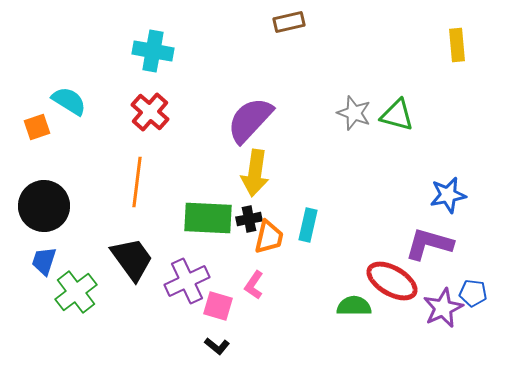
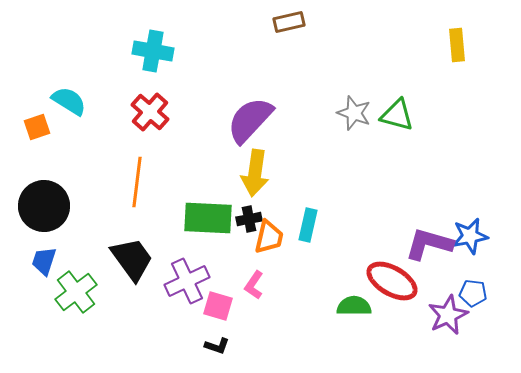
blue star: moved 22 px right, 41 px down
purple star: moved 5 px right, 7 px down
black L-shape: rotated 20 degrees counterclockwise
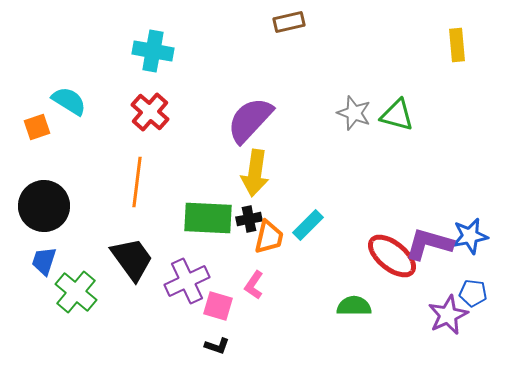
cyan rectangle: rotated 32 degrees clockwise
red ellipse: moved 25 px up; rotated 9 degrees clockwise
green cross: rotated 12 degrees counterclockwise
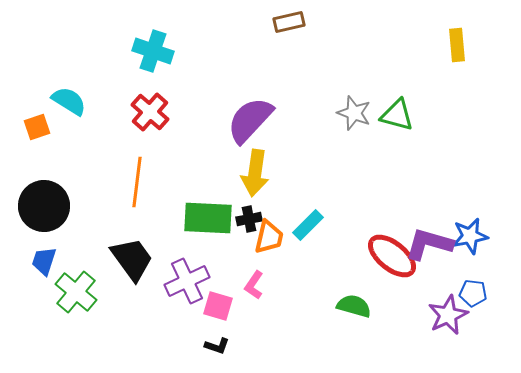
cyan cross: rotated 9 degrees clockwise
green semicircle: rotated 16 degrees clockwise
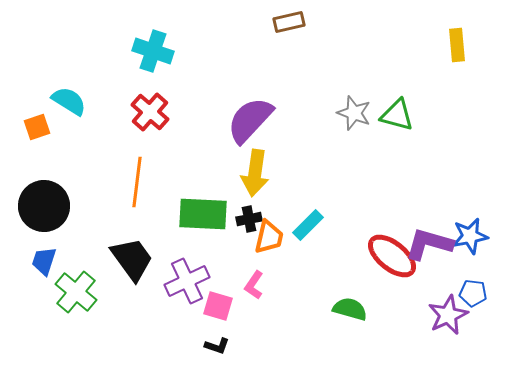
green rectangle: moved 5 px left, 4 px up
green semicircle: moved 4 px left, 3 px down
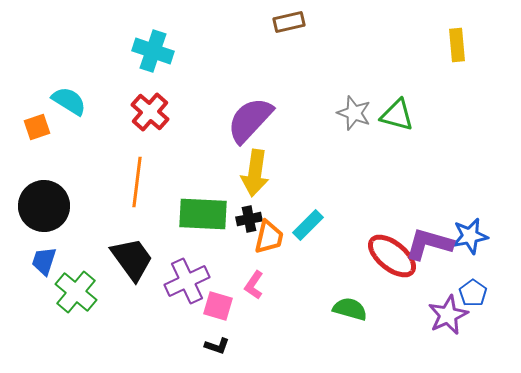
blue pentagon: rotated 28 degrees clockwise
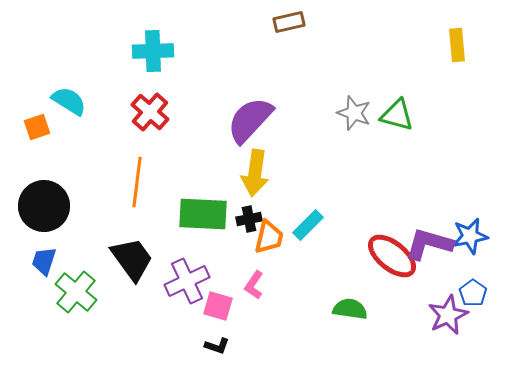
cyan cross: rotated 21 degrees counterclockwise
green semicircle: rotated 8 degrees counterclockwise
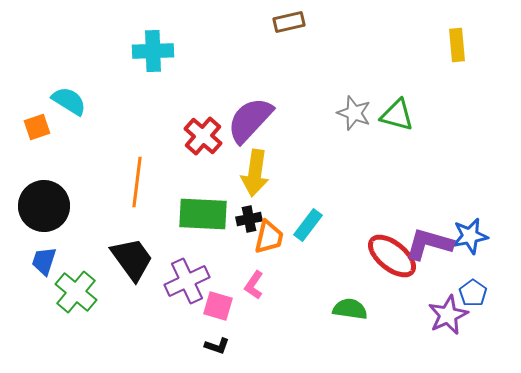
red cross: moved 53 px right, 24 px down
cyan rectangle: rotated 8 degrees counterclockwise
